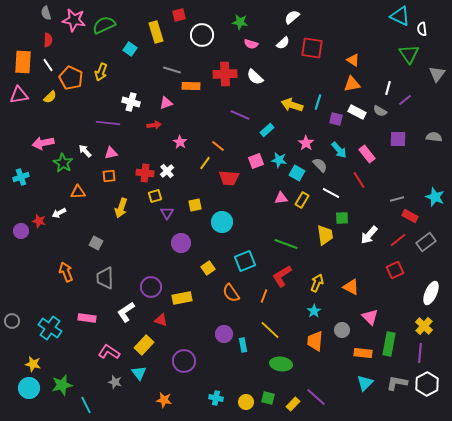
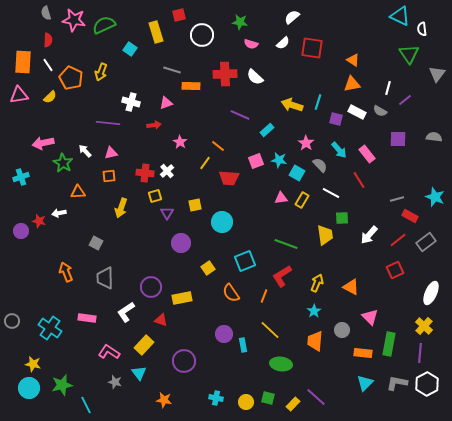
white arrow at (59, 213): rotated 16 degrees clockwise
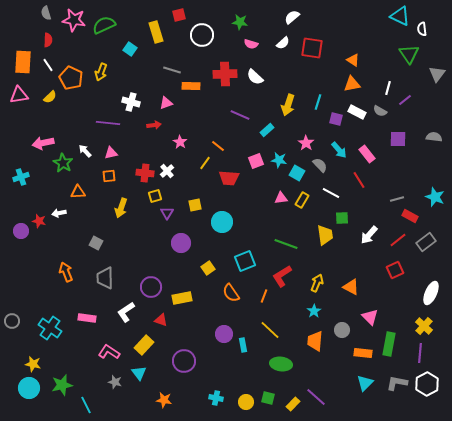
yellow arrow at (292, 105): moved 4 px left; rotated 90 degrees counterclockwise
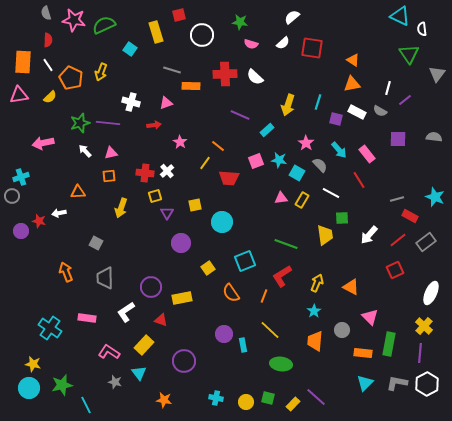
green star at (63, 163): moved 17 px right, 40 px up; rotated 24 degrees clockwise
gray circle at (12, 321): moved 125 px up
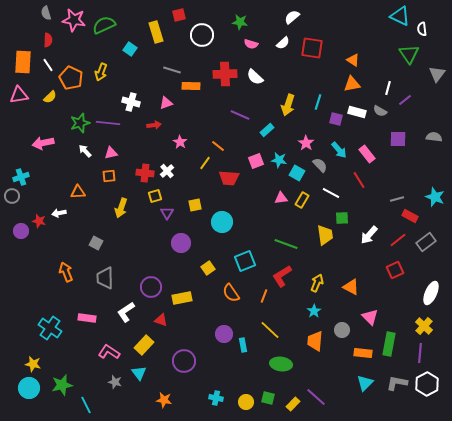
white rectangle at (357, 112): rotated 12 degrees counterclockwise
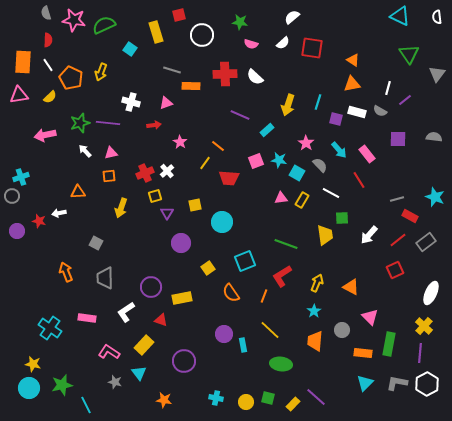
white semicircle at (422, 29): moved 15 px right, 12 px up
pink arrow at (43, 143): moved 2 px right, 8 px up
red cross at (145, 173): rotated 30 degrees counterclockwise
purple circle at (21, 231): moved 4 px left
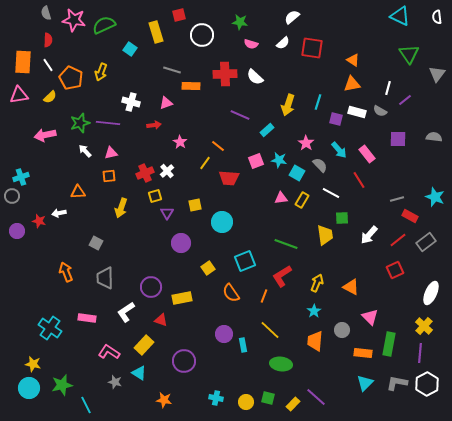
cyan triangle at (139, 373): rotated 21 degrees counterclockwise
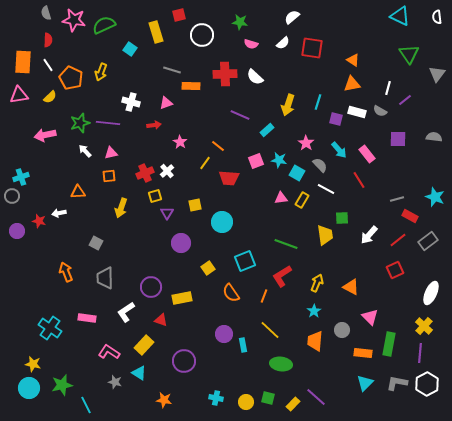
white line at (331, 193): moved 5 px left, 4 px up
gray rectangle at (426, 242): moved 2 px right, 1 px up
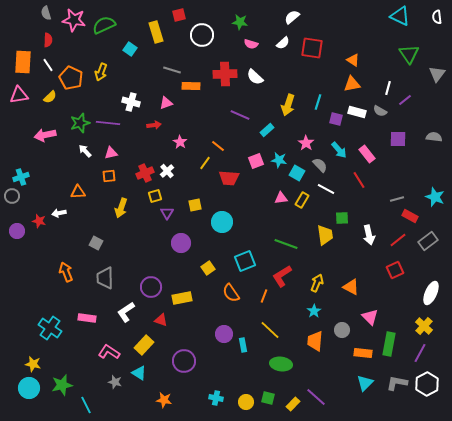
white arrow at (369, 235): rotated 54 degrees counterclockwise
purple line at (420, 353): rotated 24 degrees clockwise
